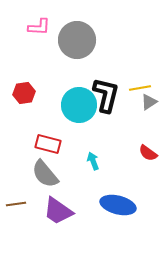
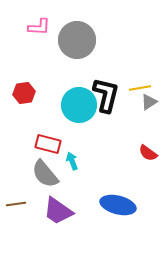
cyan arrow: moved 21 px left
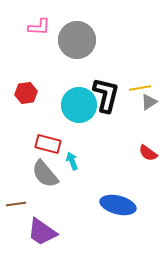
red hexagon: moved 2 px right
purple trapezoid: moved 16 px left, 21 px down
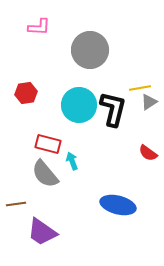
gray circle: moved 13 px right, 10 px down
black L-shape: moved 7 px right, 14 px down
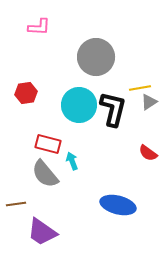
gray circle: moved 6 px right, 7 px down
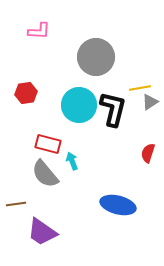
pink L-shape: moved 4 px down
gray triangle: moved 1 px right
red semicircle: rotated 72 degrees clockwise
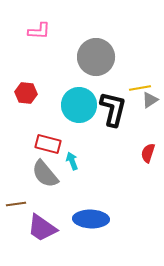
red hexagon: rotated 15 degrees clockwise
gray triangle: moved 2 px up
blue ellipse: moved 27 px left, 14 px down; rotated 12 degrees counterclockwise
purple trapezoid: moved 4 px up
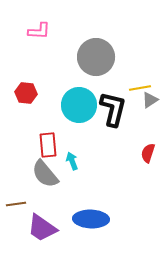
red rectangle: moved 1 px down; rotated 70 degrees clockwise
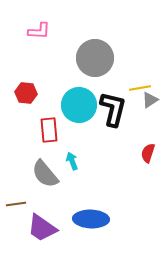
gray circle: moved 1 px left, 1 px down
red rectangle: moved 1 px right, 15 px up
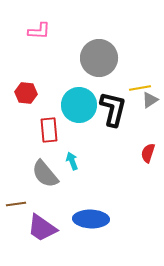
gray circle: moved 4 px right
